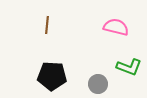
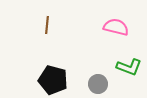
black pentagon: moved 1 px right, 4 px down; rotated 12 degrees clockwise
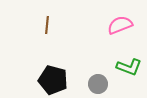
pink semicircle: moved 4 px right, 2 px up; rotated 35 degrees counterclockwise
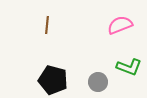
gray circle: moved 2 px up
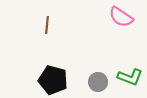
pink semicircle: moved 1 px right, 8 px up; rotated 125 degrees counterclockwise
green L-shape: moved 1 px right, 10 px down
